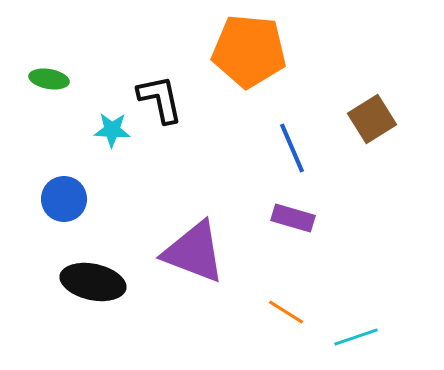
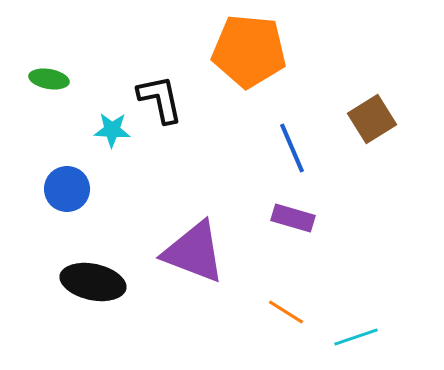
blue circle: moved 3 px right, 10 px up
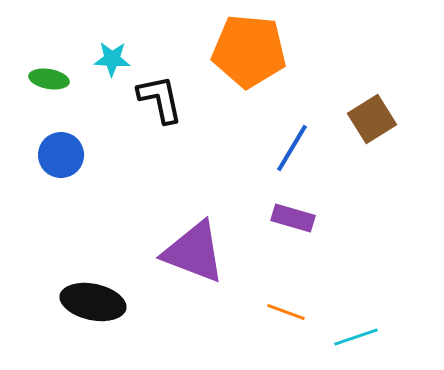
cyan star: moved 71 px up
blue line: rotated 54 degrees clockwise
blue circle: moved 6 px left, 34 px up
black ellipse: moved 20 px down
orange line: rotated 12 degrees counterclockwise
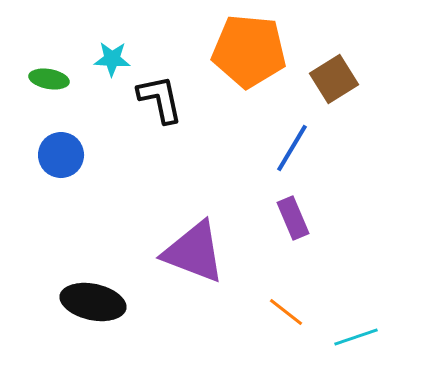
brown square: moved 38 px left, 40 px up
purple rectangle: rotated 51 degrees clockwise
orange line: rotated 18 degrees clockwise
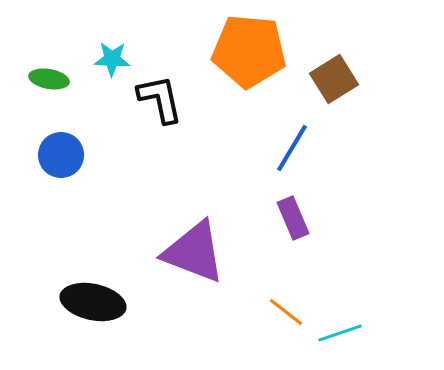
cyan line: moved 16 px left, 4 px up
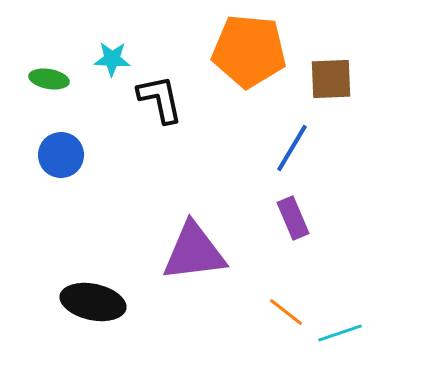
brown square: moved 3 px left; rotated 30 degrees clockwise
purple triangle: rotated 28 degrees counterclockwise
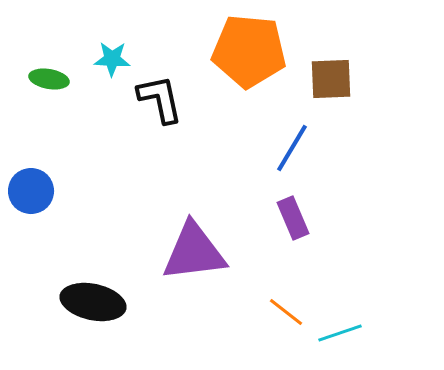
blue circle: moved 30 px left, 36 px down
